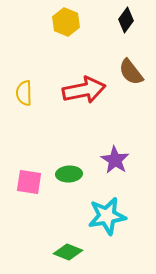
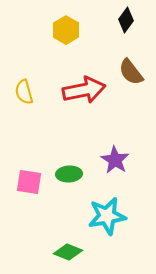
yellow hexagon: moved 8 px down; rotated 8 degrees clockwise
yellow semicircle: moved 1 px up; rotated 15 degrees counterclockwise
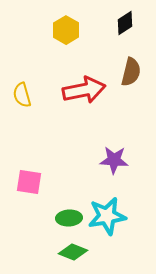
black diamond: moved 1 px left, 3 px down; rotated 20 degrees clockwise
brown semicircle: rotated 128 degrees counterclockwise
yellow semicircle: moved 2 px left, 3 px down
purple star: moved 1 px left; rotated 28 degrees counterclockwise
green ellipse: moved 44 px down
green diamond: moved 5 px right
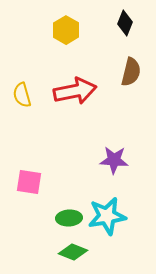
black diamond: rotated 35 degrees counterclockwise
red arrow: moved 9 px left, 1 px down
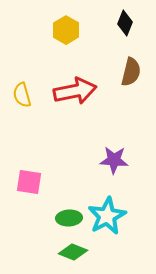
cyan star: rotated 18 degrees counterclockwise
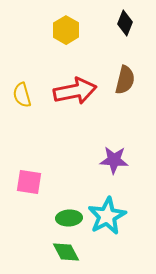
brown semicircle: moved 6 px left, 8 px down
green diamond: moved 7 px left; rotated 40 degrees clockwise
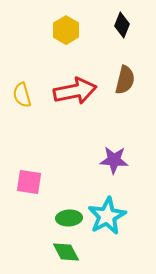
black diamond: moved 3 px left, 2 px down
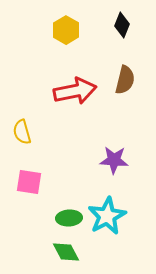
yellow semicircle: moved 37 px down
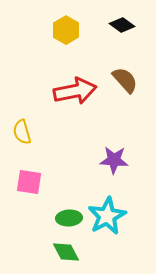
black diamond: rotated 75 degrees counterclockwise
brown semicircle: rotated 56 degrees counterclockwise
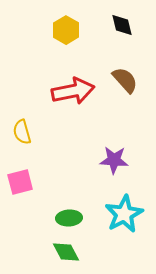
black diamond: rotated 40 degrees clockwise
red arrow: moved 2 px left
pink square: moved 9 px left; rotated 24 degrees counterclockwise
cyan star: moved 17 px right, 2 px up
